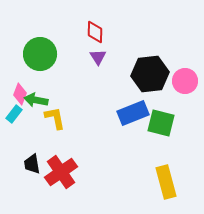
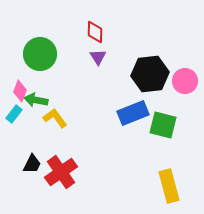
pink diamond: moved 3 px up
yellow L-shape: rotated 25 degrees counterclockwise
green square: moved 2 px right, 2 px down
black trapezoid: rotated 145 degrees counterclockwise
yellow rectangle: moved 3 px right, 4 px down
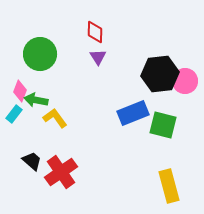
black hexagon: moved 10 px right
black trapezoid: moved 3 px up; rotated 75 degrees counterclockwise
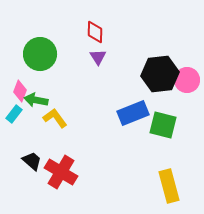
pink circle: moved 2 px right, 1 px up
red cross: rotated 24 degrees counterclockwise
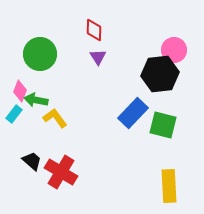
red diamond: moved 1 px left, 2 px up
pink circle: moved 13 px left, 30 px up
blue rectangle: rotated 24 degrees counterclockwise
yellow rectangle: rotated 12 degrees clockwise
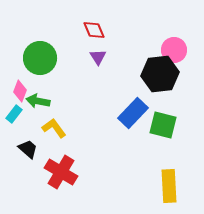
red diamond: rotated 25 degrees counterclockwise
green circle: moved 4 px down
green arrow: moved 2 px right, 1 px down
yellow L-shape: moved 1 px left, 10 px down
black trapezoid: moved 4 px left, 12 px up
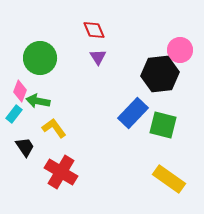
pink circle: moved 6 px right
black trapezoid: moved 3 px left, 2 px up; rotated 15 degrees clockwise
yellow rectangle: moved 7 px up; rotated 52 degrees counterclockwise
